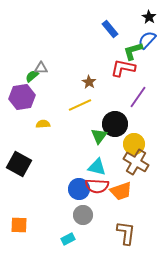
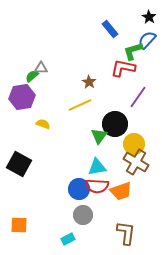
yellow semicircle: rotated 24 degrees clockwise
cyan triangle: rotated 24 degrees counterclockwise
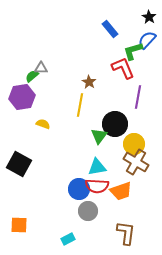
red L-shape: rotated 55 degrees clockwise
purple line: rotated 25 degrees counterclockwise
yellow line: rotated 55 degrees counterclockwise
gray circle: moved 5 px right, 4 px up
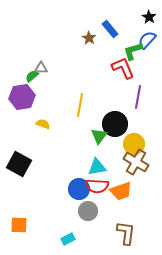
brown star: moved 44 px up
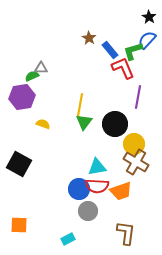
blue rectangle: moved 21 px down
green semicircle: rotated 16 degrees clockwise
green triangle: moved 15 px left, 14 px up
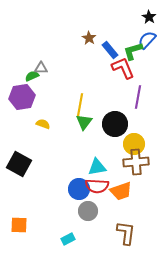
brown cross: rotated 35 degrees counterclockwise
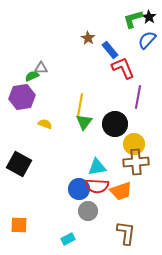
brown star: moved 1 px left
green L-shape: moved 32 px up
yellow semicircle: moved 2 px right
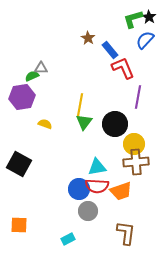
blue semicircle: moved 2 px left
